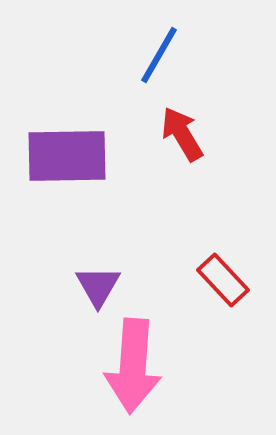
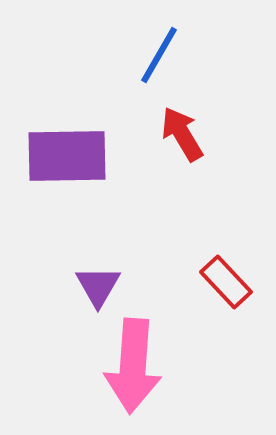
red rectangle: moved 3 px right, 2 px down
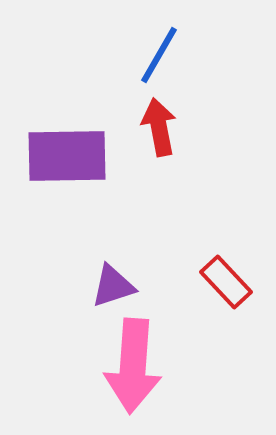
red arrow: moved 23 px left, 7 px up; rotated 20 degrees clockwise
purple triangle: moved 15 px right; rotated 42 degrees clockwise
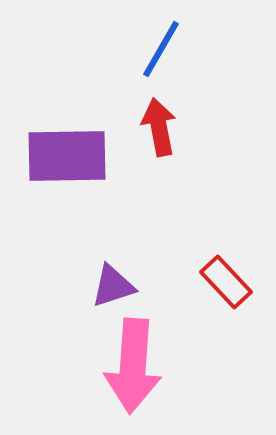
blue line: moved 2 px right, 6 px up
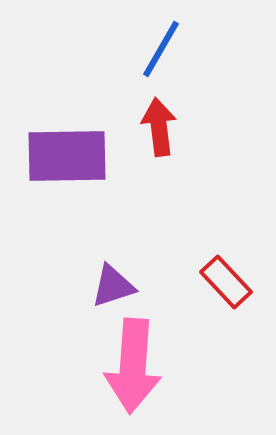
red arrow: rotated 4 degrees clockwise
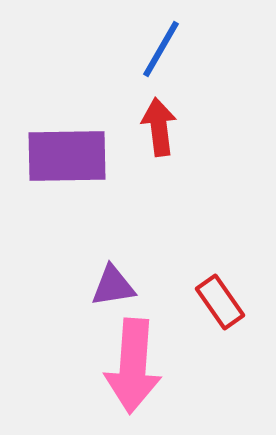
red rectangle: moved 6 px left, 20 px down; rotated 8 degrees clockwise
purple triangle: rotated 9 degrees clockwise
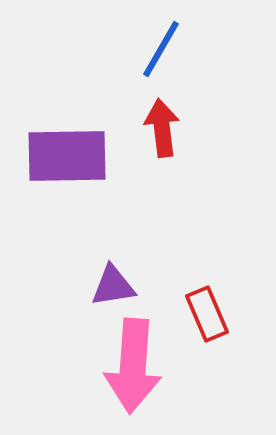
red arrow: moved 3 px right, 1 px down
red rectangle: moved 13 px left, 12 px down; rotated 12 degrees clockwise
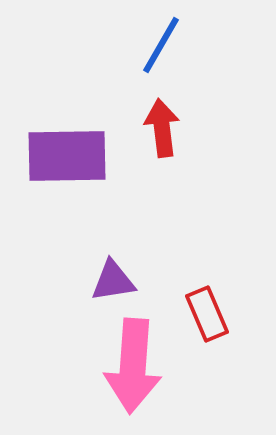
blue line: moved 4 px up
purple triangle: moved 5 px up
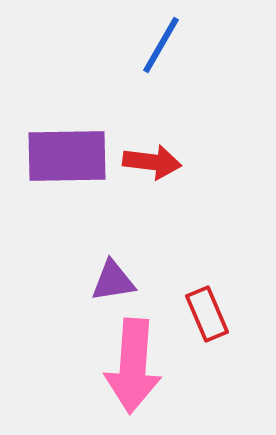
red arrow: moved 10 px left, 34 px down; rotated 104 degrees clockwise
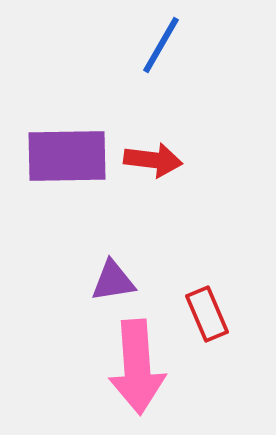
red arrow: moved 1 px right, 2 px up
pink arrow: moved 4 px right, 1 px down; rotated 8 degrees counterclockwise
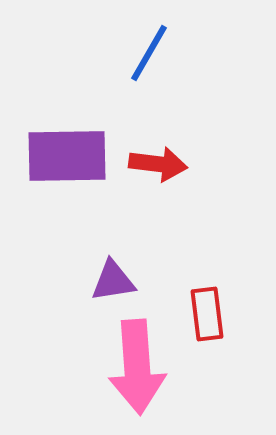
blue line: moved 12 px left, 8 px down
red arrow: moved 5 px right, 4 px down
red rectangle: rotated 16 degrees clockwise
